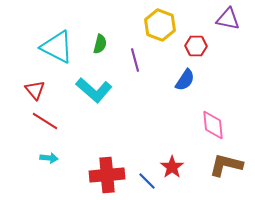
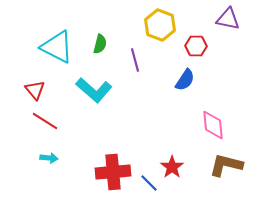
red cross: moved 6 px right, 3 px up
blue line: moved 2 px right, 2 px down
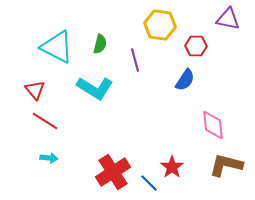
yellow hexagon: rotated 12 degrees counterclockwise
cyan L-shape: moved 1 px right, 2 px up; rotated 9 degrees counterclockwise
red cross: rotated 28 degrees counterclockwise
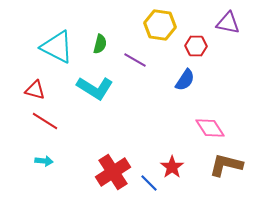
purple triangle: moved 4 px down
purple line: rotated 45 degrees counterclockwise
red triangle: rotated 35 degrees counterclockwise
pink diamond: moved 3 px left, 3 px down; rotated 28 degrees counterclockwise
cyan arrow: moved 5 px left, 3 px down
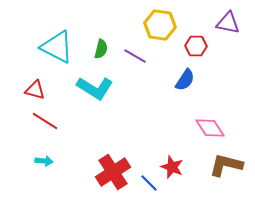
green semicircle: moved 1 px right, 5 px down
purple line: moved 4 px up
red star: rotated 15 degrees counterclockwise
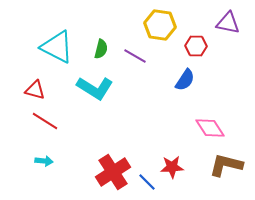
red star: rotated 25 degrees counterclockwise
blue line: moved 2 px left, 1 px up
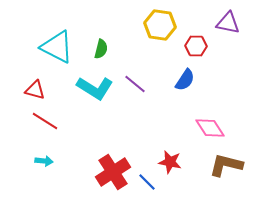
purple line: moved 28 px down; rotated 10 degrees clockwise
red star: moved 2 px left, 5 px up; rotated 15 degrees clockwise
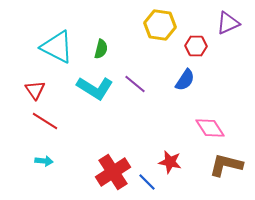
purple triangle: rotated 35 degrees counterclockwise
red triangle: rotated 40 degrees clockwise
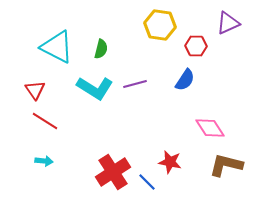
purple line: rotated 55 degrees counterclockwise
